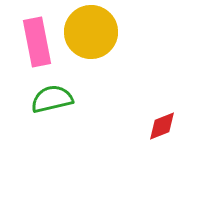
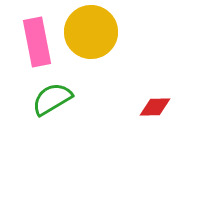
green semicircle: rotated 18 degrees counterclockwise
red diamond: moved 7 px left, 19 px up; rotated 20 degrees clockwise
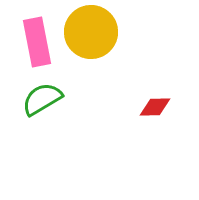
green semicircle: moved 10 px left
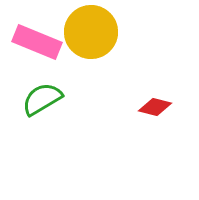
pink rectangle: rotated 57 degrees counterclockwise
red diamond: rotated 16 degrees clockwise
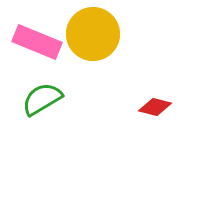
yellow circle: moved 2 px right, 2 px down
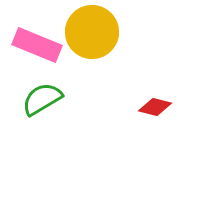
yellow circle: moved 1 px left, 2 px up
pink rectangle: moved 3 px down
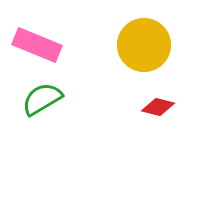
yellow circle: moved 52 px right, 13 px down
red diamond: moved 3 px right
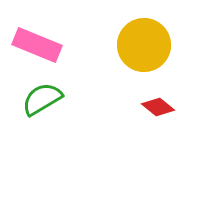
red diamond: rotated 24 degrees clockwise
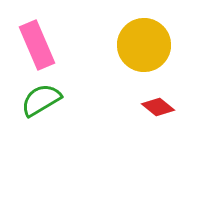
pink rectangle: rotated 45 degrees clockwise
green semicircle: moved 1 px left, 1 px down
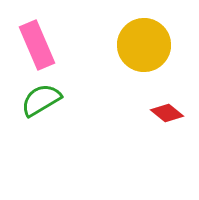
red diamond: moved 9 px right, 6 px down
